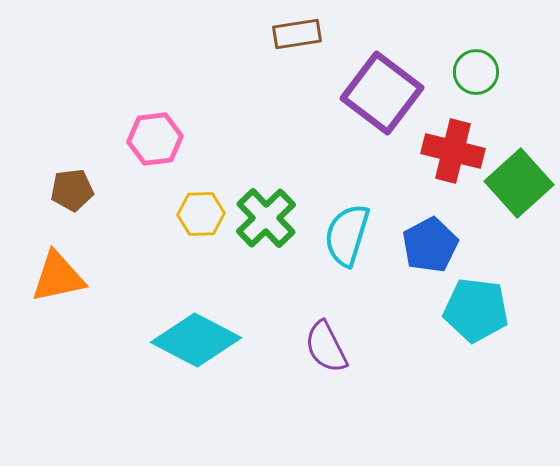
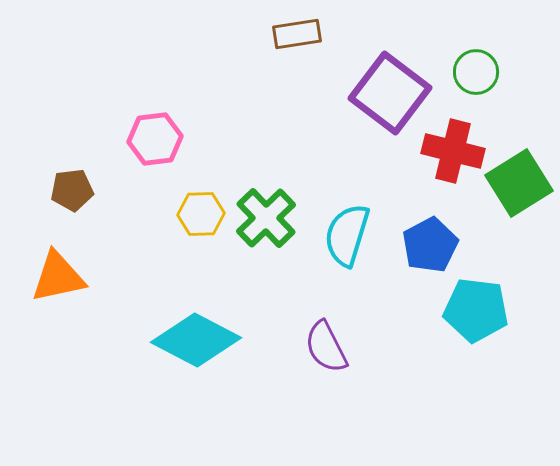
purple square: moved 8 px right
green square: rotated 10 degrees clockwise
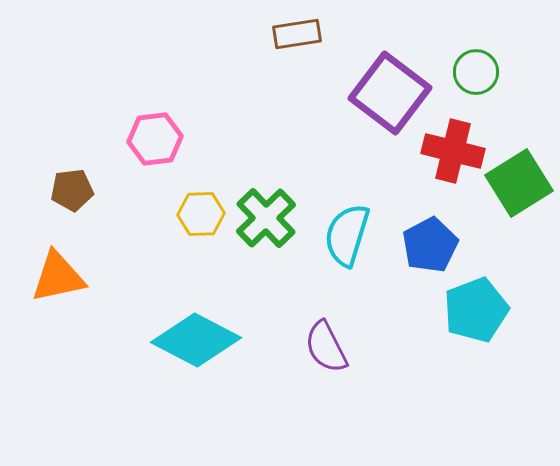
cyan pentagon: rotated 28 degrees counterclockwise
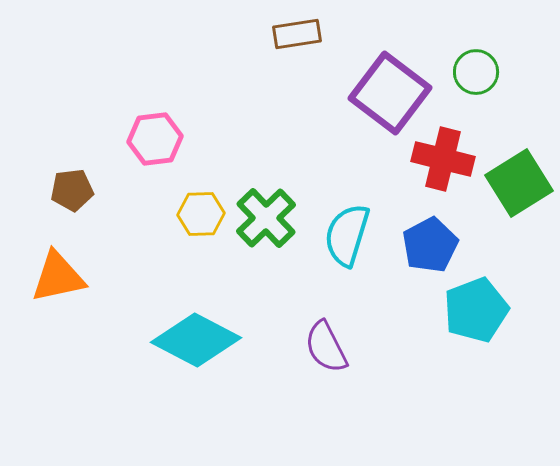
red cross: moved 10 px left, 8 px down
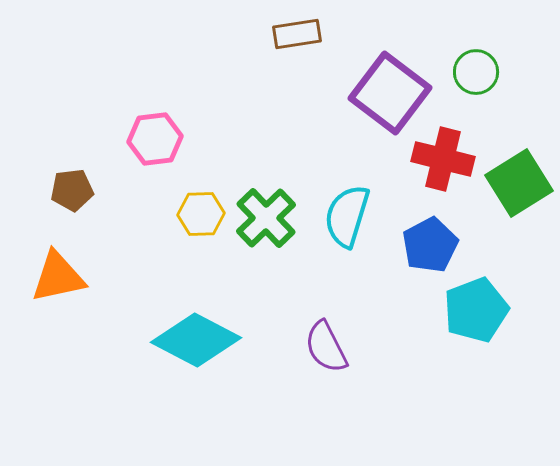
cyan semicircle: moved 19 px up
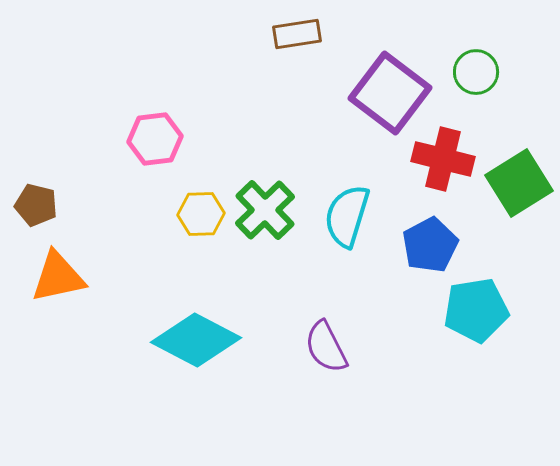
brown pentagon: moved 36 px left, 15 px down; rotated 21 degrees clockwise
green cross: moved 1 px left, 8 px up
cyan pentagon: rotated 12 degrees clockwise
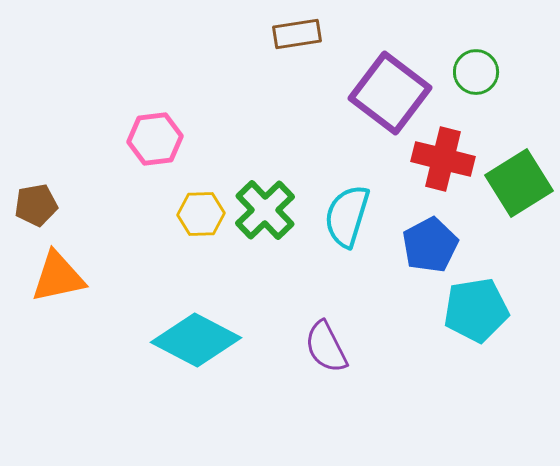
brown pentagon: rotated 24 degrees counterclockwise
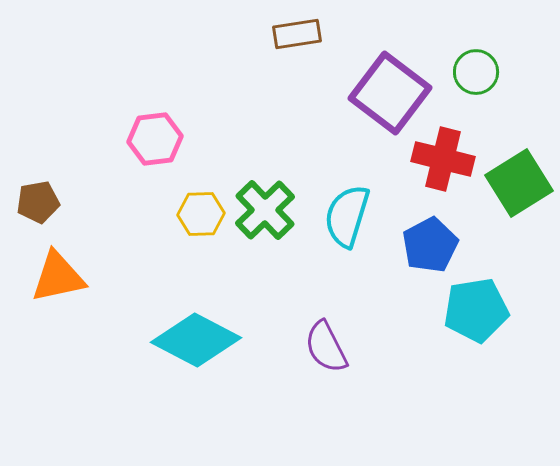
brown pentagon: moved 2 px right, 3 px up
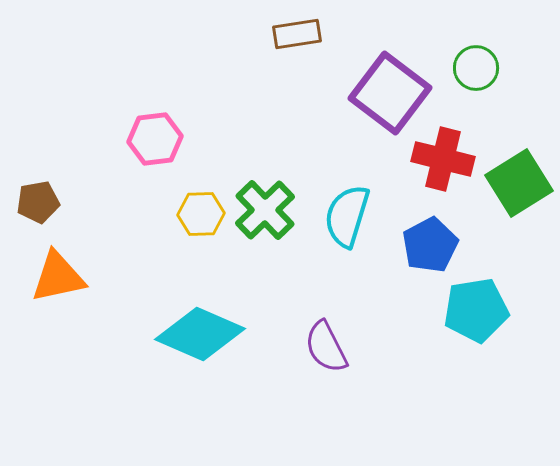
green circle: moved 4 px up
cyan diamond: moved 4 px right, 6 px up; rotated 4 degrees counterclockwise
